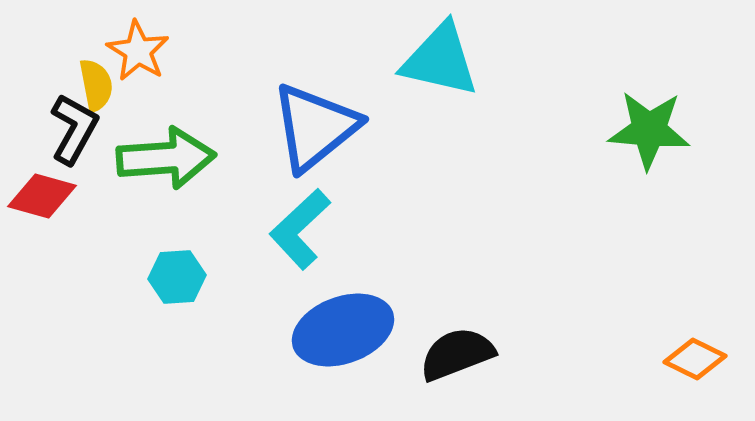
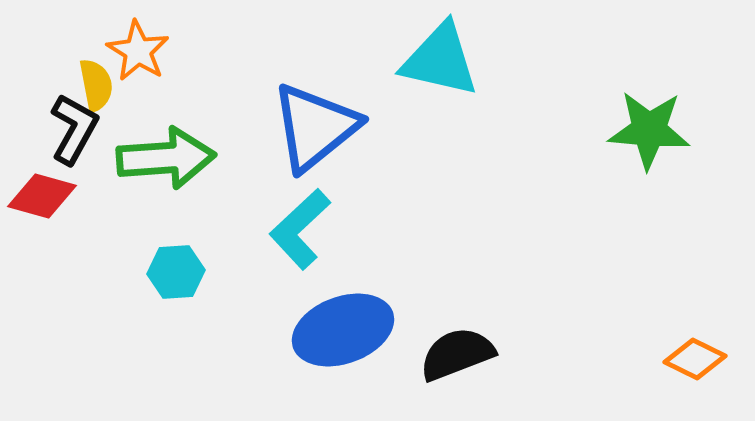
cyan hexagon: moved 1 px left, 5 px up
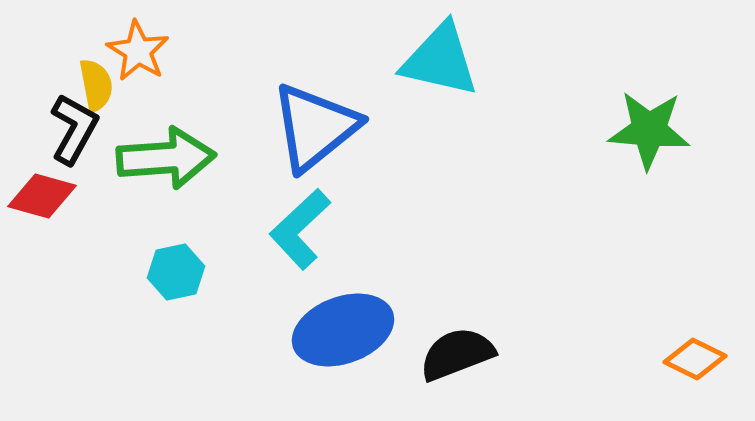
cyan hexagon: rotated 8 degrees counterclockwise
